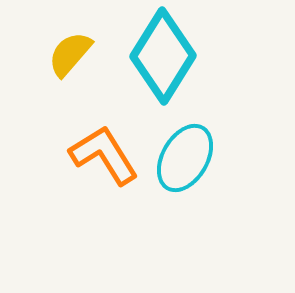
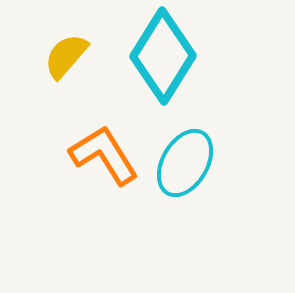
yellow semicircle: moved 4 px left, 2 px down
cyan ellipse: moved 5 px down
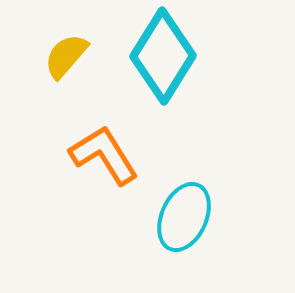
cyan ellipse: moved 1 px left, 54 px down; rotated 6 degrees counterclockwise
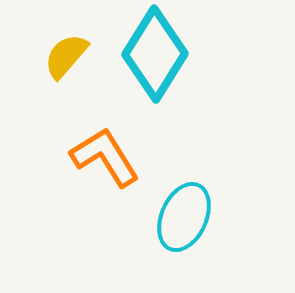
cyan diamond: moved 8 px left, 2 px up
orange L-shape: moved 1 px right, 2 px down
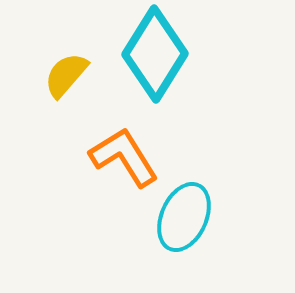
yellow semicircle: moved 19 px down
orange L-shape: moved 19 px right
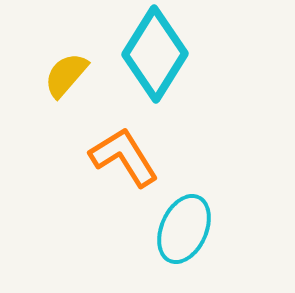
cyan ellipse: moved 12 px down
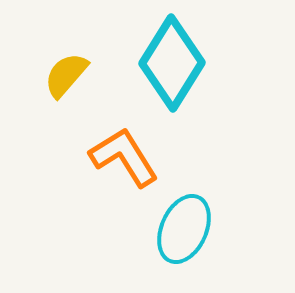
cyan diamond: moved 17 px right, 9 px down
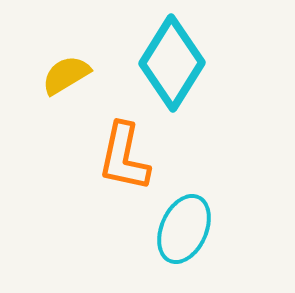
yellow semicircle: rotated 18 degrees clockwise
orange L-shape: rotated 136 degrees counterclockwise
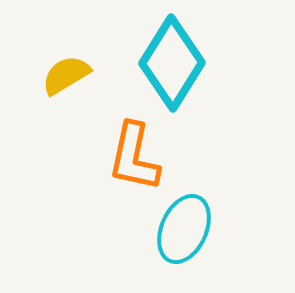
orange L-shape: moved 10 px right
